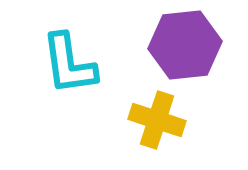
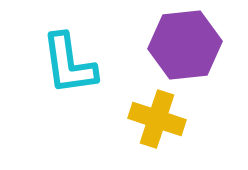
yellow cross: moved 1 px up
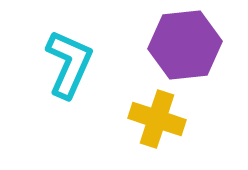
cyan L-shape: rotated 148 degrees counterclockwise
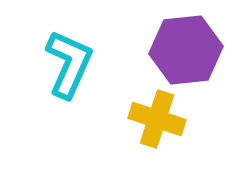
purple hexagon: moved 1 px right, 5 px down
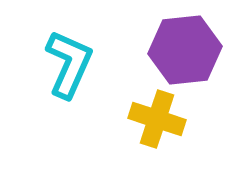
purple hexagon: moved 1 px left
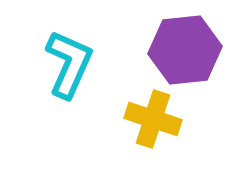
yellow cross: moved 4 px left
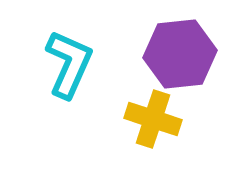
purple hexagon: moved 5 px left, 4 px down
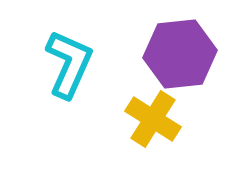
yellow cross: rotated 14 degrees clockwise
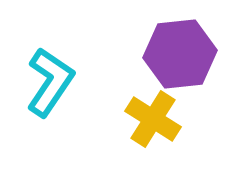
cyan L-shape: moved 19 px left, 18 px down; rotated 10 degrees clockwise
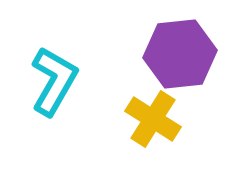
cyan L-shape: moved 4 px right, 1 px up; rotated 4 degrees counterclockwise
